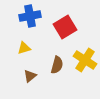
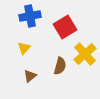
yellow triangle: rotated 32 degrees counterclockwise
yellow cross: moved 6 px up; rotated 15 degrees clockwise
brown semicircle: moved 3 px right, 1 px down
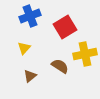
blue cross: rotated 10 degrees counterclockwise
yellow cross: rotated 30 degrees clockwise
brown semicircle: rotated 72 degrees counterclockwise
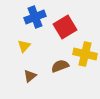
blue cross: moved 5 px right, 1 px down
yellow triangle: moved 2 px up
yellow cross: rotated 25 degrees clockwise
brown semicircle: rotated 54 degrees counterclockwise
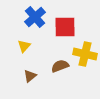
blue cross: rotated 20 degrees counterclockwise
red square: rotated 30 degrees clockwise
